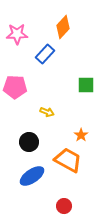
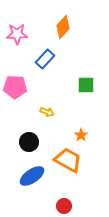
blue rectangle: moved 5 px down
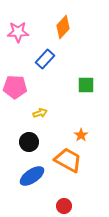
pink star: moved 1 px right, 2 px up
yellow arrow: moved 7 px left, 1 px down; rotated 40 degrees counterclockwise
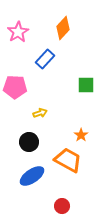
orange diamond: moved 1 px down
pink star: rotated 30 degrees counterclockwise
red circle: moved 2 px left
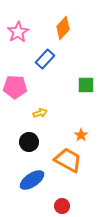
blue ellipse: moved 4 px down
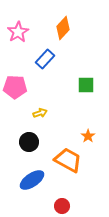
orange star: moved 7 px right, 1 px down
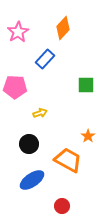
black circle: moved 2 px down
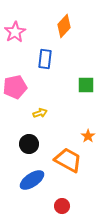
orange diamond: moved 1 px right, 2 px up
pink star: moved 3 px left
blue rectangle: rotated 36 degrees counterclockwise
pink pentagon: rotated 15 degrees counterclockwise
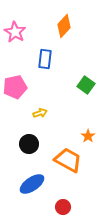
pink star: rotated 10 degrees counterclockwise
green square: rotated 36 degrees clockwise
blue ellipse: moved 4 px down
red circle: moved 1 px right, 1 px down
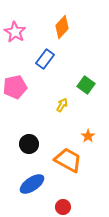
orange diamond: moved 2 px left, 1 px down
blue rectangle: rotated 30 degrees clockwise
yellow arrow: moved 22 px right, 8 px up; rotated 40 degrees counterclockwise
